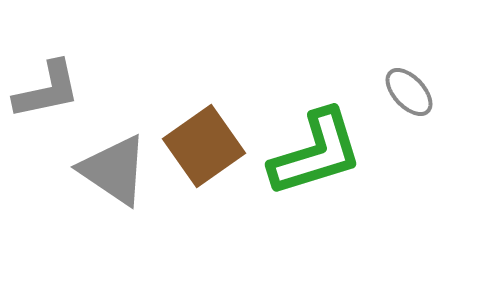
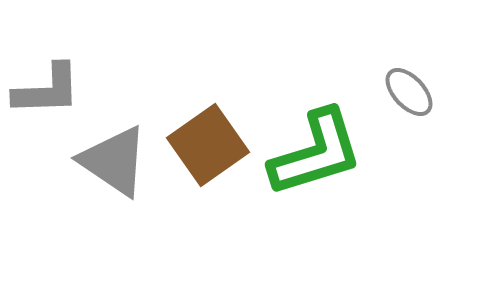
gray L-shape: rotated 10 degrees clockwise
brown square: moved 4 px right, 1 px up
gray triangle: moved 9 px up
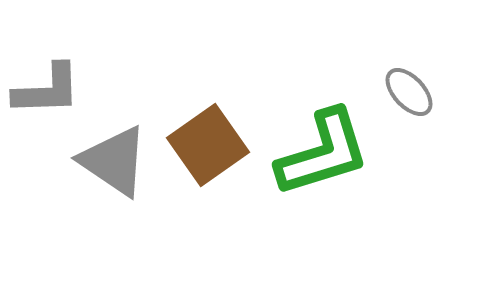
green L-shape: moved 7 px right
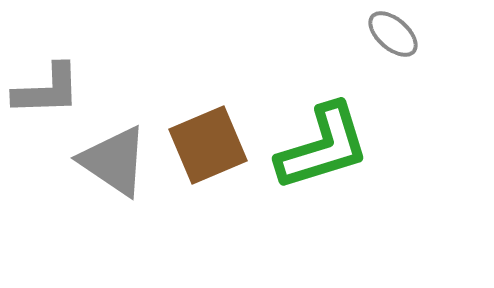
gray ellipse: moved 16 px left, 58 px up; rotated 6 degrees counterclockwise
brown square: rotated 12 degrees clockwise
green L-shape: moved 6 px up
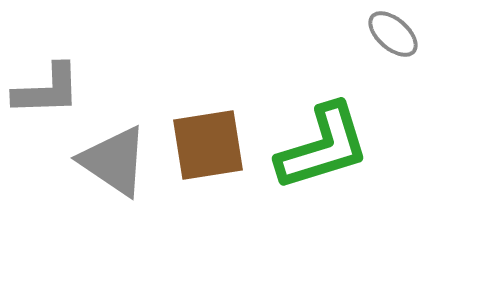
brown square: rotated 14 degrees clockwise
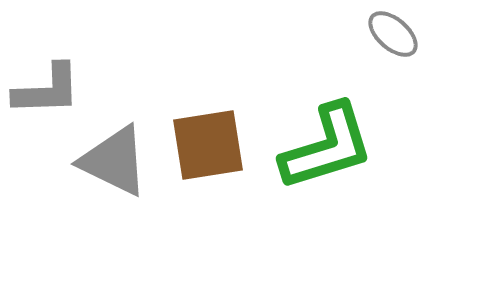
green L-shape: moved 4 px right
gray triangle: rotated 8 degrees counterclockwise
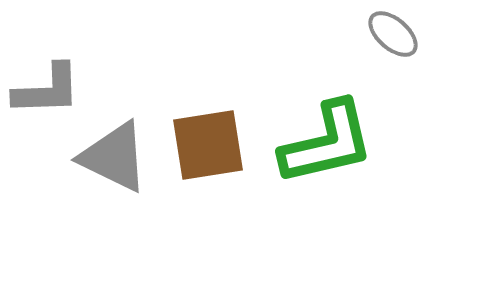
green L-shape: moved 4 px up; rotated 4 degrees clockwise
gray triangle: moved 4 px up
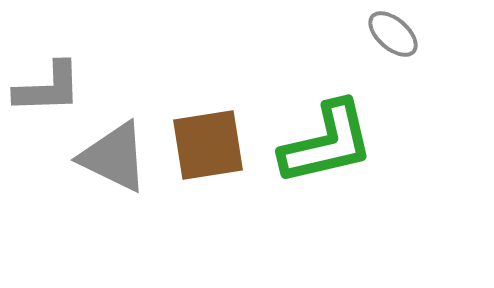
gray L-shape: moved 1 px right, 2 px up
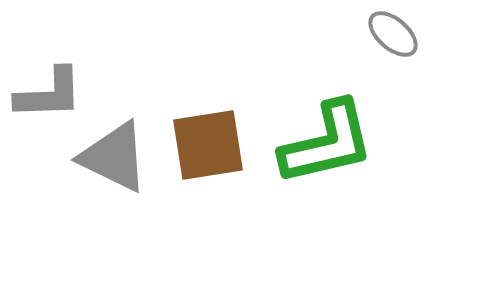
gray L-shape: moved 1 px right, 6 px down
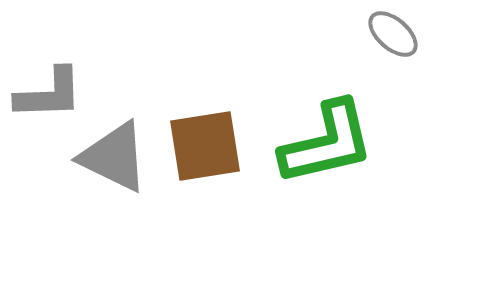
brown square: moved 3 px left, 1 px down
